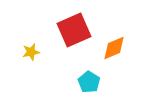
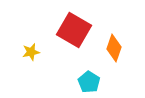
red square: rotated 36 degrees counterclockwise
orange diamond: rotated 48 degrees counterclockwise
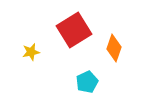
red square: rotated 28 degrees clockwise
cyan pentagon: moved 2 px left; rotated 15 degrees clockwise
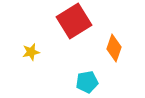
red square: moved 9 px up
cyan pentagon: rotated 15 degrees clockwise
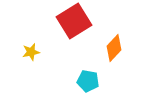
orange diamond: rotated 24 degrees clockwise
cyan pentagon: moved 1 px right, 1 px up; rotated 20 degrees clockwise
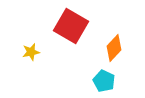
red square: moved 3 px left, 5 px down; rotated 28 degrees counterclockwise
cyan pentagon: moved 16 px right; rotated 15 degrees clockwise
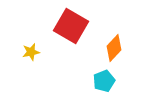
cyan pentagon: rotated 25 degrees clockwise
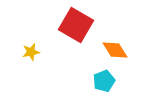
red square: moved 5 px right, 1 px up
orange diamond: moved 1 px right, 2 px down; rotated 76 degrees counterclockwise
